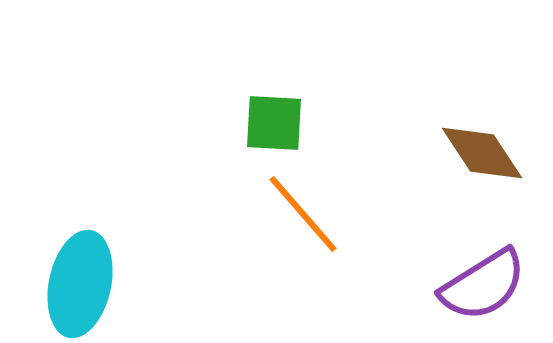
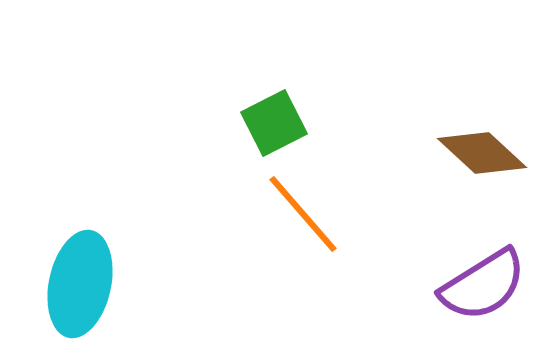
green square: rotated 30 degrees counterclockwise
brown diamond: rotated 14 degrees counterclockwise
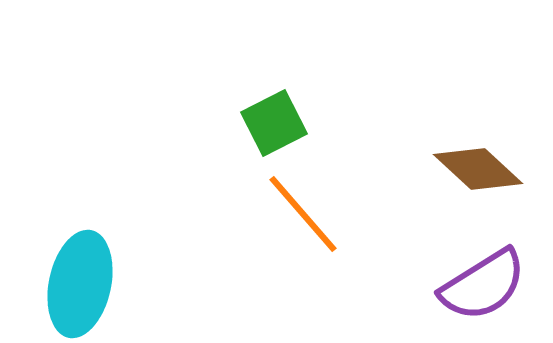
brown diamond: moved 4 px left, 16 px down
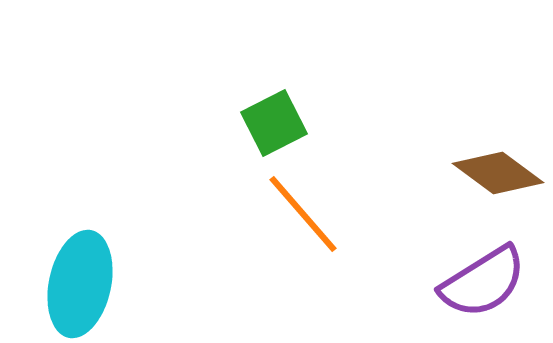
brown diamond: moved 20 px right, 4 px down; rotated 6 degrees counterclockwise
purple semicircle: moved 3 px up
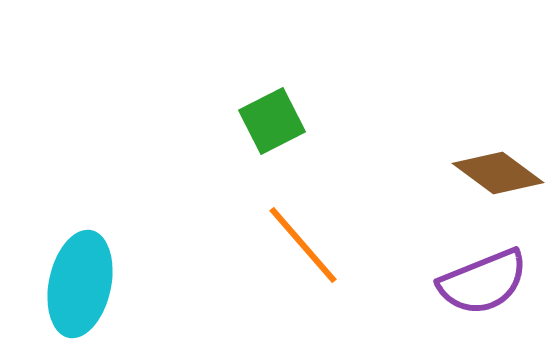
green square: moved 2 px left, 2 px up
orange line: moved 31 px down
purple semicircle: rotated 10 degrees clockwise
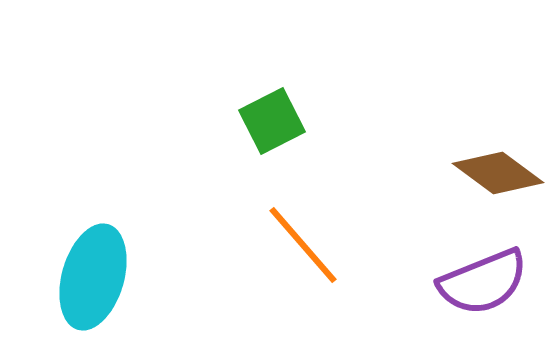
cyan ellipse: moved 13 px right, 7 px up; rotated 4 degrees clockwise
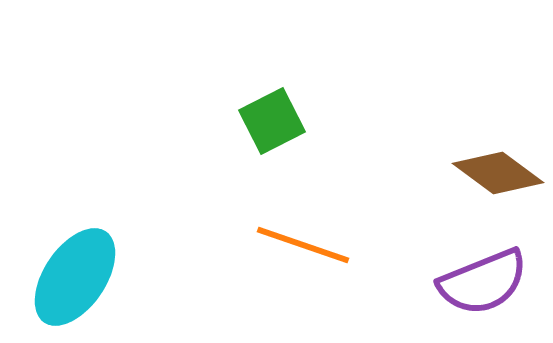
orange line: rotated 30 degrees counterclockwise
cyan ellipse: moved 18 px left; rotated 18 degrees clockwise
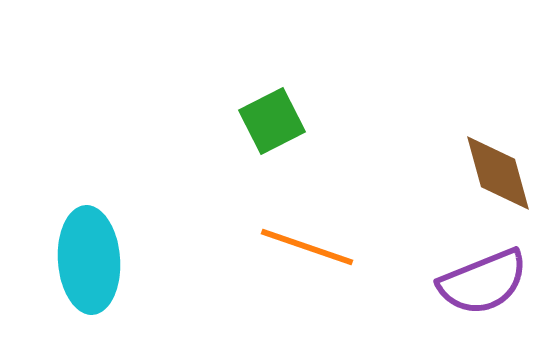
brown diamond: rotated 38 degrees clockwise
orange line: moved 4 px right, 2 px down
cyan ellipse: moved 14 px right, 17 px up; rotated 38 degrees counterclockwise
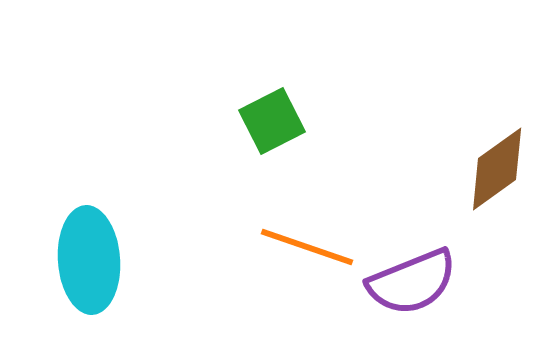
brown diamond: moved 1 px left, 4 px up; rotated 70 degrees clockwise
purple semicircle: moved 71 px left
